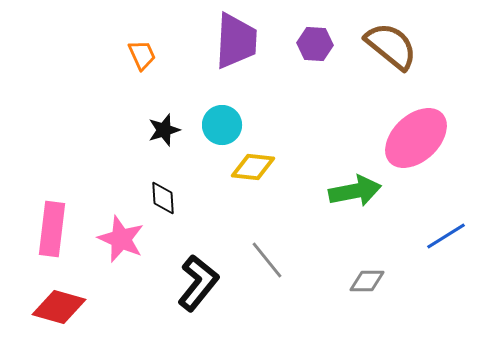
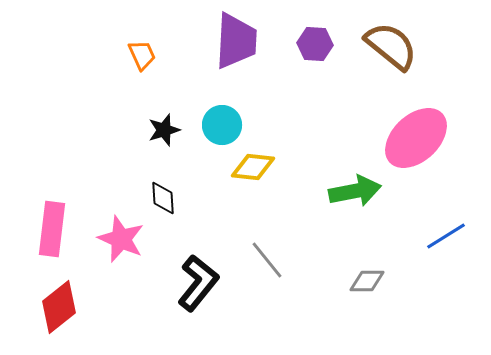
red diamond: rotated 54 degrees counterclockwise
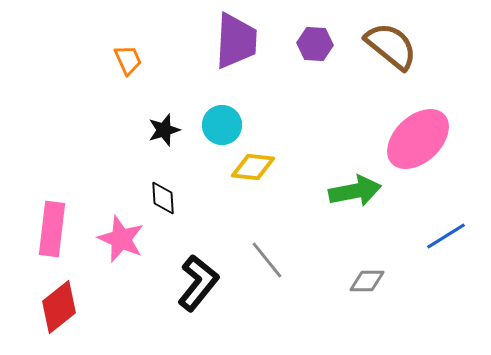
orange trapezoid: moved 14 px left, 5 px down
pink ellipse: moved 2 px right, 1 px down
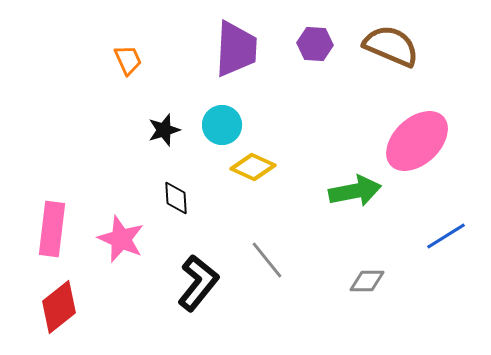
purple trapezoid: moved 8 px down
brown semicircle: rotated 16 degrees counterclockwise
pink ellipse: moved 1 px left, 2 px down
yellow diamond: rotated 18 degrees clockwise
black diamond: moved 13 px right
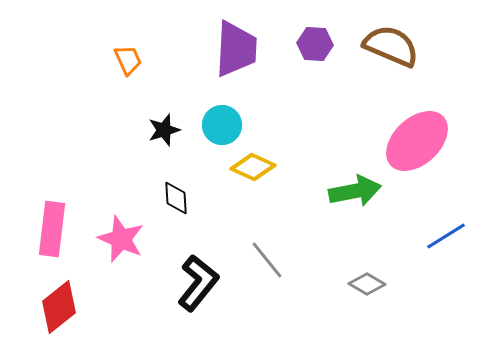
gray diamond: moved 3 px down; rotated 30 degrees clockwise
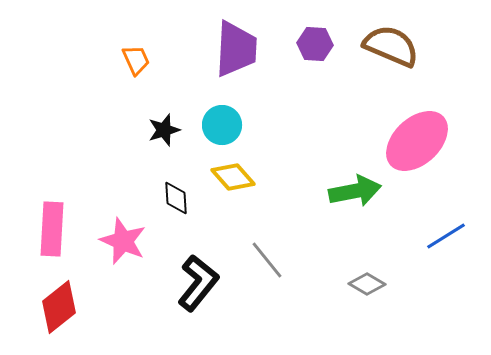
orange trapezoid: moved 8 px right
yellow diamond: moved 20 px left, 10 px down; rotated 24 degrees clockwise
pink rectangle: rotated 4 degrees counterclockwise
pink star: moved 2 px right, 2 px down
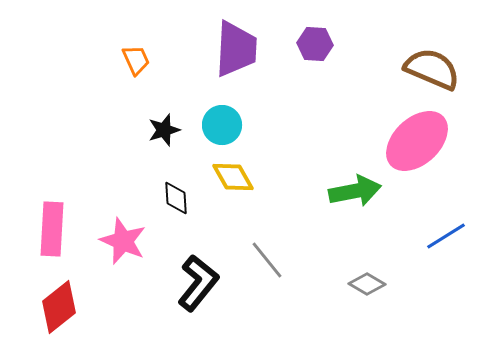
brown semicircle: moved 41 px right, 23 px down
yellow diamond: rotated 12 degrees clockwise
